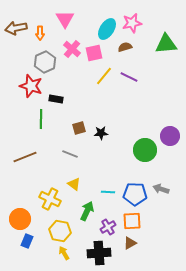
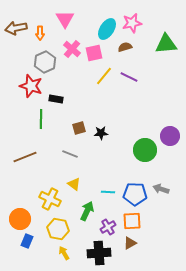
yellow hexagon: moved 2 px left, 2 px up
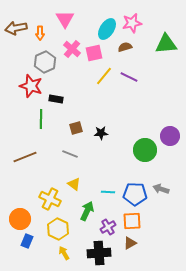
brown square: moved 3 px left
yellow hexagon: rotated 15 degrees clockwise
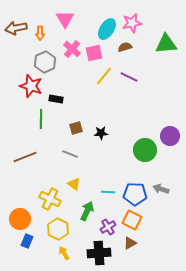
orange square: moved 1 px up; rotated 30 degrees clockwise
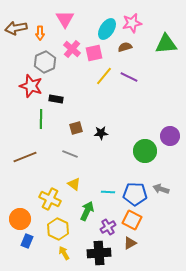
green circle: moved 1 px down
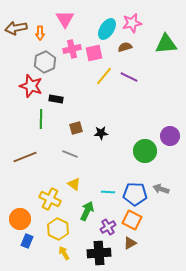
pink cross: rotated 36 degrees clockwise
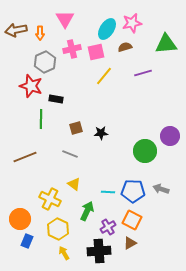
brown arrow: moved 2 px down
pink square: moved 2 px right, 1 px up
purple line: moved 14 px right, 4 px up; rotated 42 degrees counterclockwise
blue pentagon: moved 2 px left, 3 px up
black cross: moved 2 px up
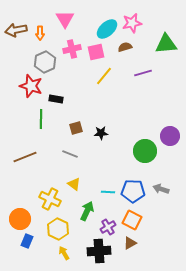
cyan ellipse: rotated 15 degrees clockwise
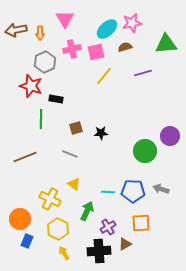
orange square: moved 9 px right, 3 px down; rotated 30 degrees counterclockwise
brown triangle: moved 5 px left, 1 px down
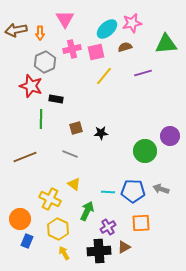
brown triangle: moved 1 px left, 3 px down
